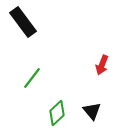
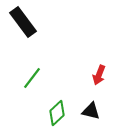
red arrow: moved 3 px left, 10 px down
black triangle: moved 1 px left; rotated 36 degrees counterclockwise
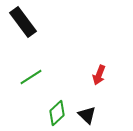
green line: moved 1 px left, 1 px up; rotated 20 degrees clockwise
black triangle: moved 4 px left, 4 px down; rotated 30 degrees clockwise
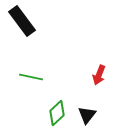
black rectangle: moved 1 px left, 1 px up
green line: rotated 45 degrees clockwise
black triangle: rotated 24 degrees clockwise
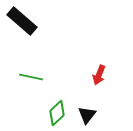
black rectangle: rotated 12 degrees counterclockwise
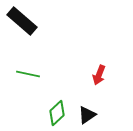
green line: moved 3 px left, 3 px up
black triangle: rotated 18 degrees clockwise
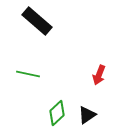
black rectangle: moved 15 px right
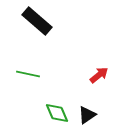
red arrow: rotated 150 degrees counterclockwise
green diamond: rotated 70 degrees counterclockwise
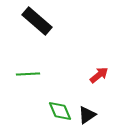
green line: rotated 15 degrees counterclockwise
green diamond: moved 3 px right, 2 px up
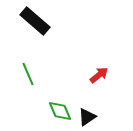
black rectangle: moved 2 px left
green line: rotated 70 degrees clockwise
black triangle: moved 2 px down
